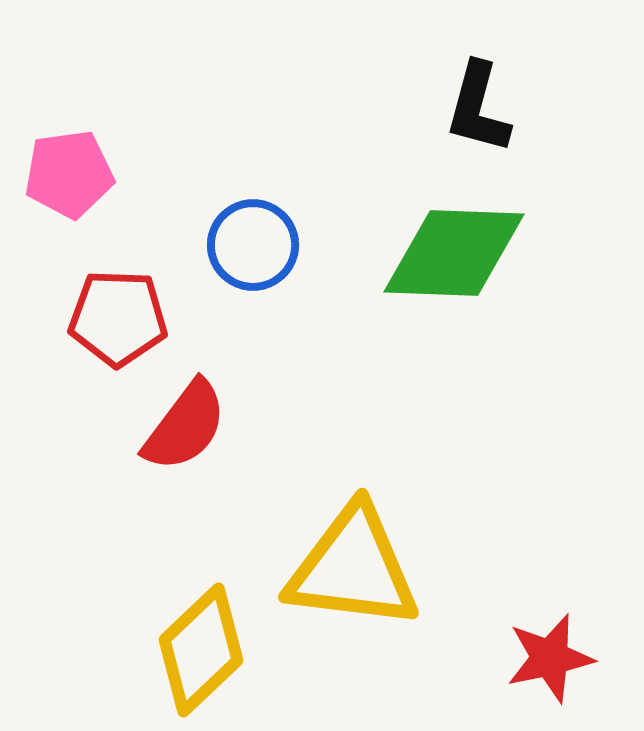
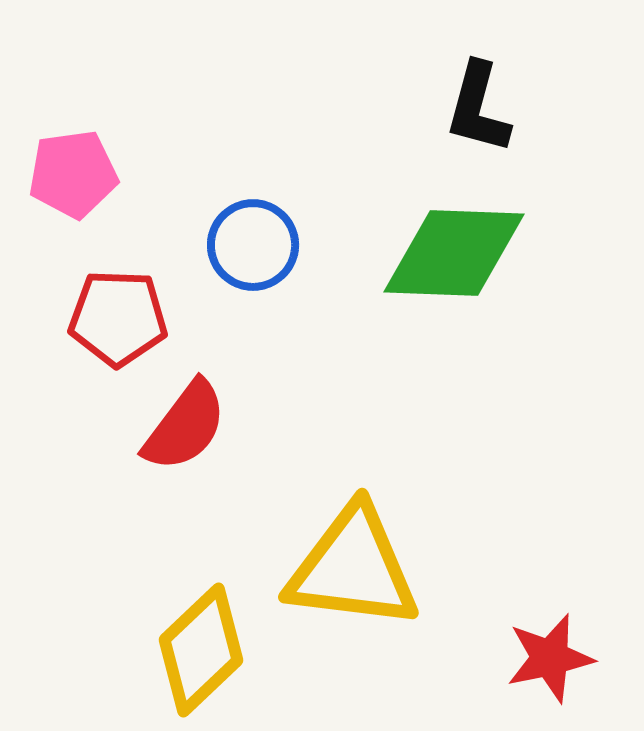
pink pentagon: moved 4 px right
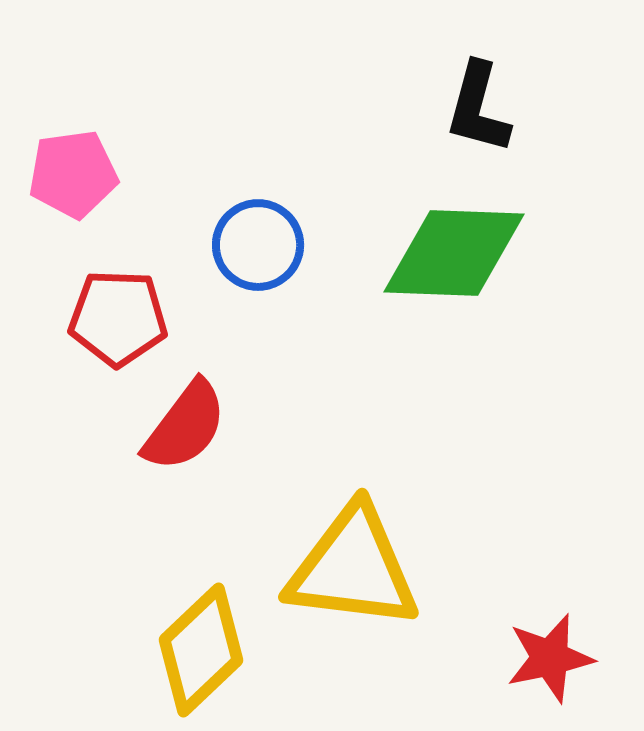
blue circle: moved 5 px right
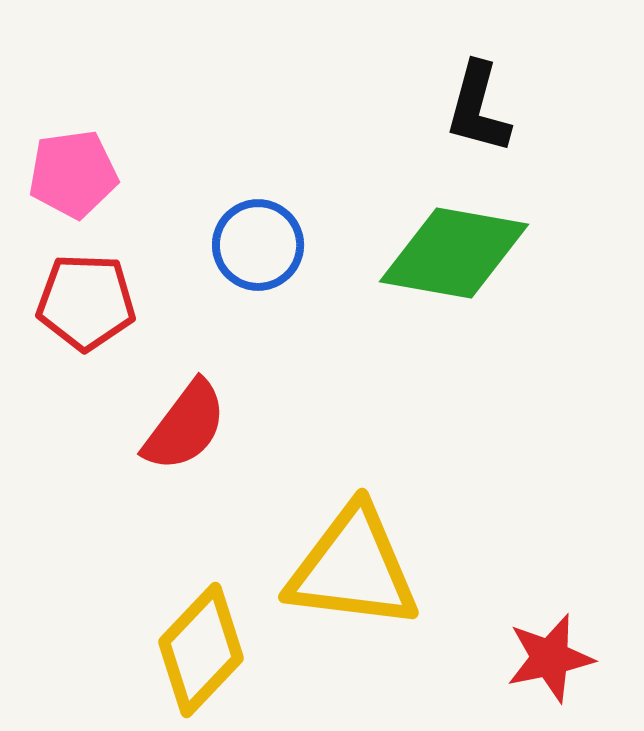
green diamond: rotated 8 degrees clockwise
red pentagon: moved 32 px left, 16 px up
yellow diamond: rotated 3 degrees counterclockwise
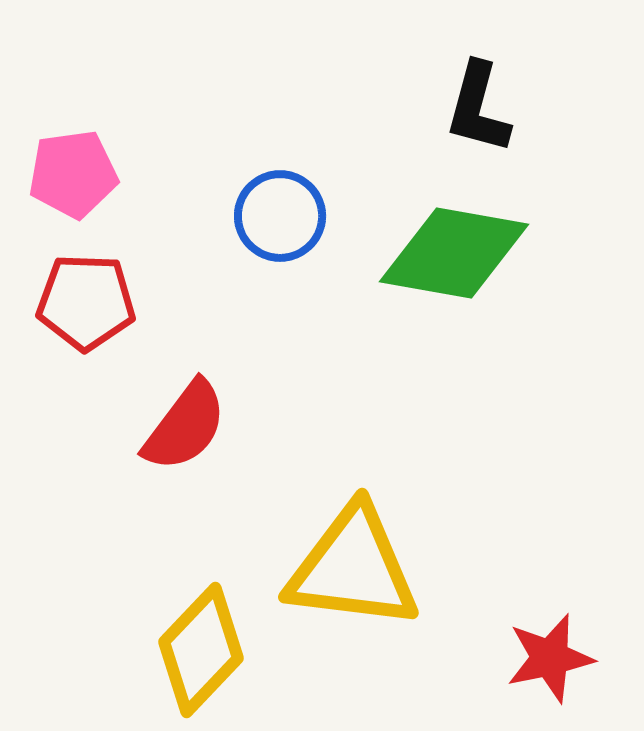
blue circle: moved 22 px right, 29 px up
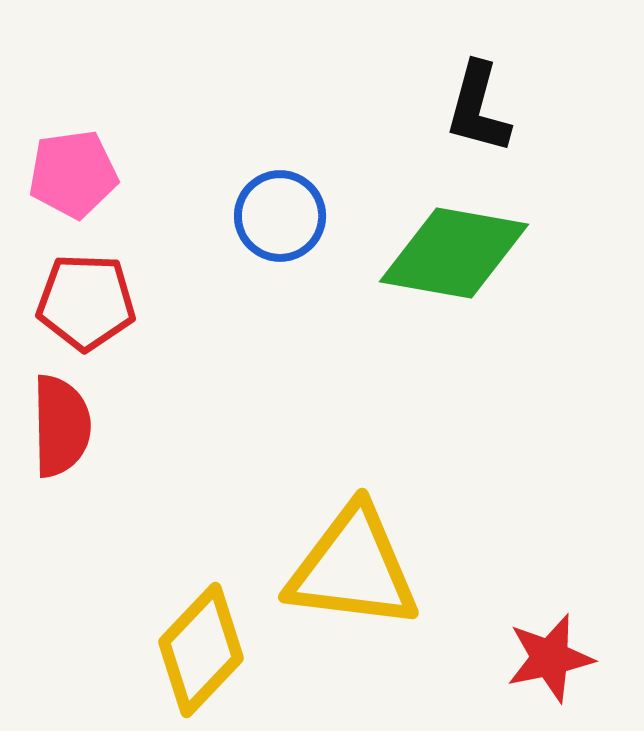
red semicircle: moved 124 px left; rotated 38 degrees counterclockwise
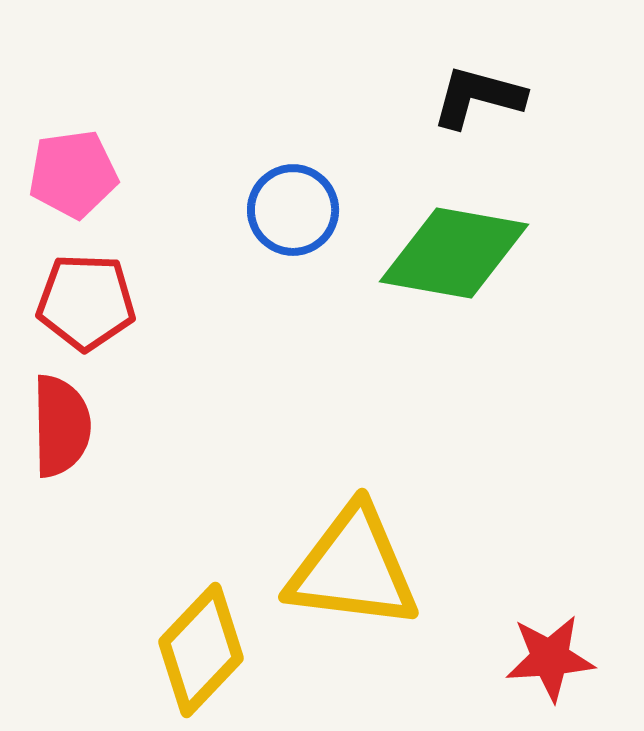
black L-shape: moved 11 px up; rotated 90 degrees clockwise
blue circle: moved 13 px right, 6 px up
red star: rotated 8 degrees clockwise
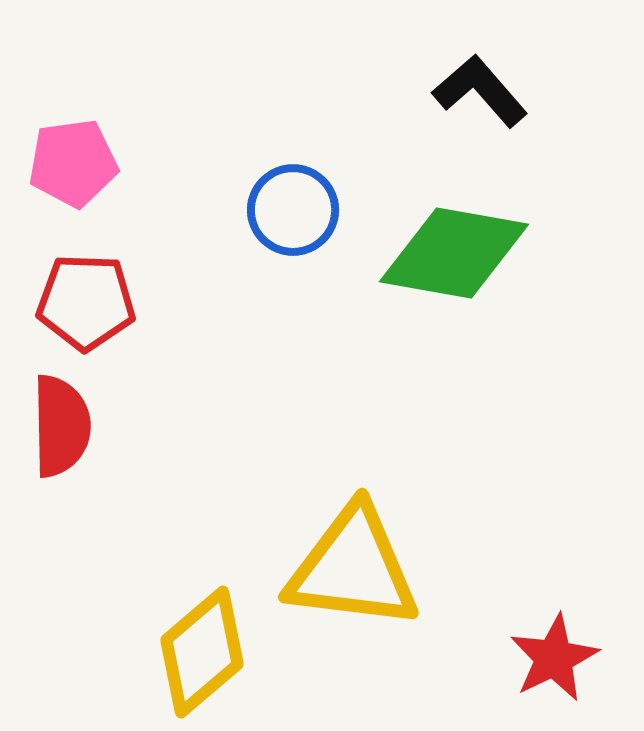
black L-shape: moved 2 px right, 6 px up; rotated 34 degrees clockwise
pink pentagon: moved 11 px up
yellow diamond: moved 1 px right, 2 px down; rotated 6 degrees clockwise
red star: moved 4 px right; rotated 22 degrees counterclockwise
